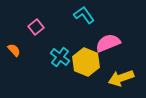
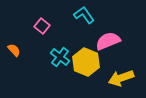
pink square: moved 6 px right, 1 px up; rotated 14 degrees counterclockwise
pink semicircle: moved 2 px up
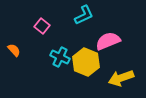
cyan L-shape: rotated 100 degrees clockwise
cyan cross: rotated 12 degrees counterclockwise
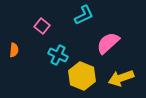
pink semicircle: moved 2 px down; rotated 20 degrees counterclockwise
orange semicircle: rotated 48 degrees clockwise
cyan cross: moved 2 px left, 2 px up
yellow hexagon: moved 4 px left, 14 px down
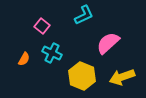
orange semicircle: moved 10 px right, 9 px down; rotated 24 degrees clockwise
cyan cross: moved 6 px left, 2 px up
yellow arrow: moved 1 px right, 1 px up
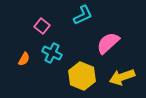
cyan L-shape: moved 1 px left
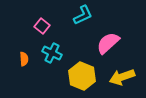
orange semicircle: rotated 32 degrees counterclockwise
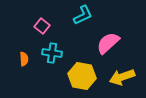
cyan cross: rotated 18 degrees counterclockwise
yellow hexagon: rotated 12 degrees counterclockwise
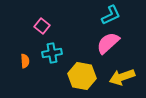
cyan L-shape: moved 28 px right
cyan cross: rotated 18 degrees counterclockwise
orange semicircle: moved 1 px right, 2 px down
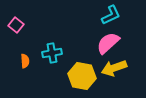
pink square: moved 26 px left, 1 px up
yellow arrow: moved 8 px left, 9 px up
